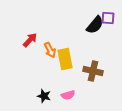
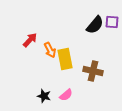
purple square: moved 4 px right, 4 px down
pink semicircle: moved 2 px left; rotated 24 degrees counterclockwise
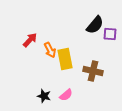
purple square: moved 2 px left, 12 px down
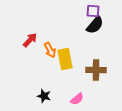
purple square: moved 17 px left, 23 px up
brown cross: moved 3 px right, 1 px up; rotated 12 degrees counterclockwise
pink semicircle: moved 11 px right, 4 px down
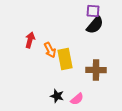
red arrow: rotated 28 degrees counterclockwise
black star: moved 13 px right
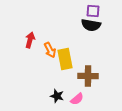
black semicircle: moved 4 px left; rotated 60 degrees clockwise
brown cross: moved 8 px left, 6 px down
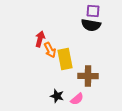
red arrow: moved 10 px right, 1 px up
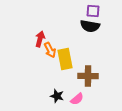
black semicircle: moved 1 px left, 1 px down
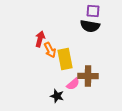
pink semicircle: moved 4 px left, 15 px up
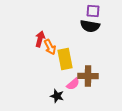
orange arrow: moved 3 px up
